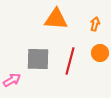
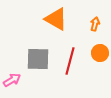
orange triangle: rotated 25 degrees clockwise
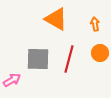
orange arrow: rotated 24 degrees counterclockwise
red line: moved 1 px left, 2 px up
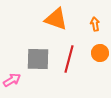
orange triangle: rotated 10 degrees counterclockwise
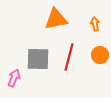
orange triangle: rotated 30 degrees counterclockwise
orange circle: moved 2 px down
red line: moved 2 px up
pink arrow: moved 2 px right, 2 px up; rotated 36 degrees counterclockwise
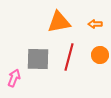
orange triangle: moved 3 px right, 3 px down
orange arrow: rotated 80 degrees counterclockwise
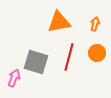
orange arrow: rotated 104 degrees clockwise
orange circle: moved 3 px left, 2 px up
gray square: moved 2 px left, 3 px down; rotated 15 degrees clockwise
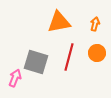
pink arrow: moved 1 px right
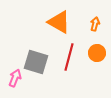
orange triangle: rotated 40 degrees clockwise
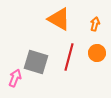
orange triangle: moved 3 px up
